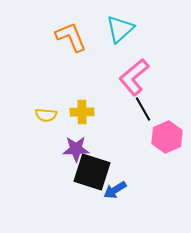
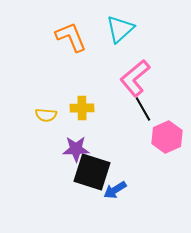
pink L-shape: moved 1 px right, 1 px down
yellow cross: moved 4 px up
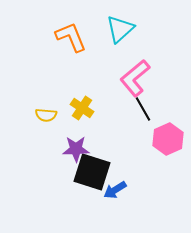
yellow cross: rotated 35 degrees clockwise
pink hexagon: moved 1 px right, 2 px down
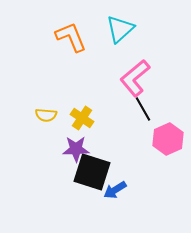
yellow cross: moved 10 px down
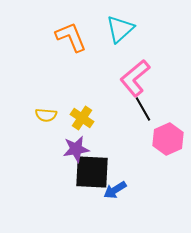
purple star: rotated 8 degrees counterclockwise
black square: rotated 15 degrees counterclockwise
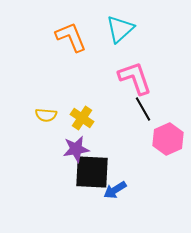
pink L-shape: rotated 111 degrees clockwise
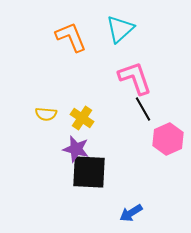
yellow semicircle: moved 1 px up
purple star: rotated 24 degrees clockwise
black square: moved 3 px left
blue arrow: moved 16 px right, 23 px down
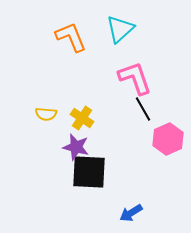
purple star: moved 2 px up
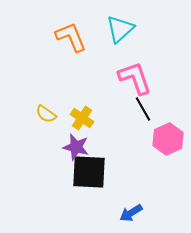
yellow semicircle: rotated 30 degrees clockwise
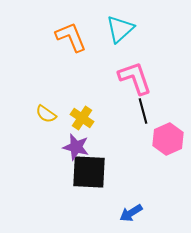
black line: moved 2 px down; rotated 15 degrees clockwise
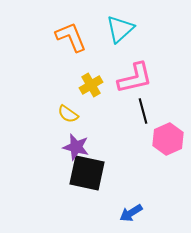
pink L-shape: rotated 96 degrees clockwise
yellow semicircle: moved 22 px right
yellow cross: moved 9 px right, 33 px up; rotated 25 degrees clockwise
black square: moved 2 px left, 1 px down; rotated 9 degrees clockwise
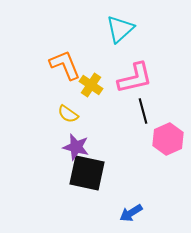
orange L-shape: moved 6 px left, 28 px down
yellow cross: rotated 25 degrees counterclockwise
